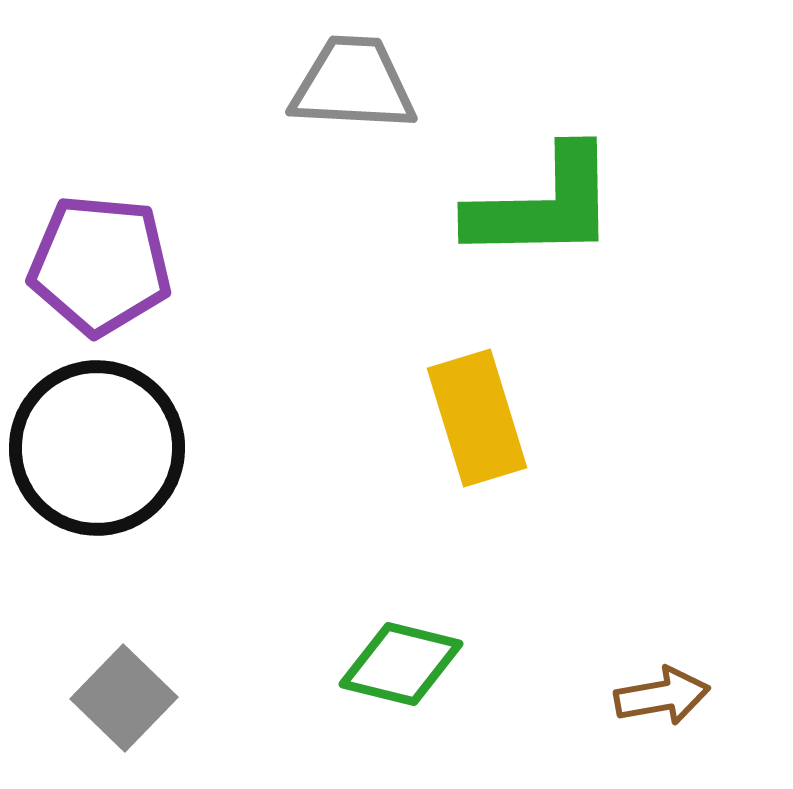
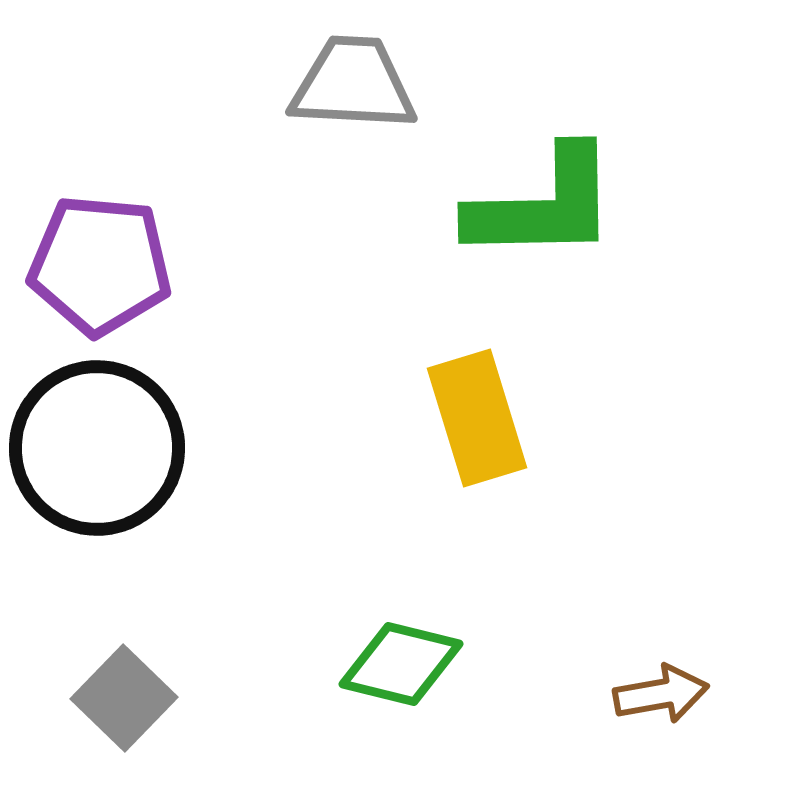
brown arrow: moved 1 px left, 2 px up
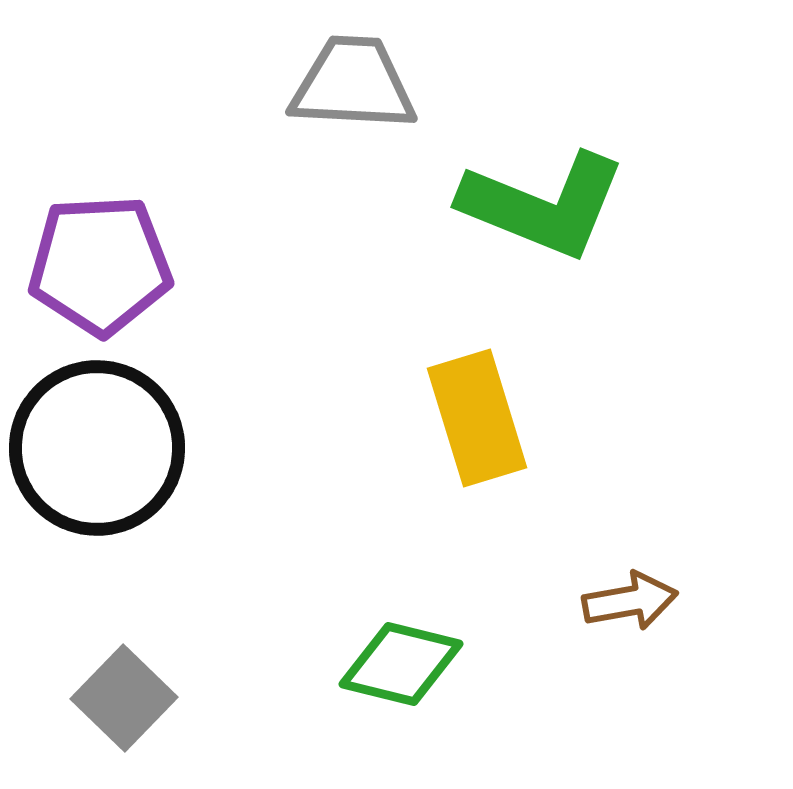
green L-shape: rotated 23 degrees clockwise
purple pentagon: rotated 8 degrees counterclockwise
brown arrow: moved 31 px left, 93 px up
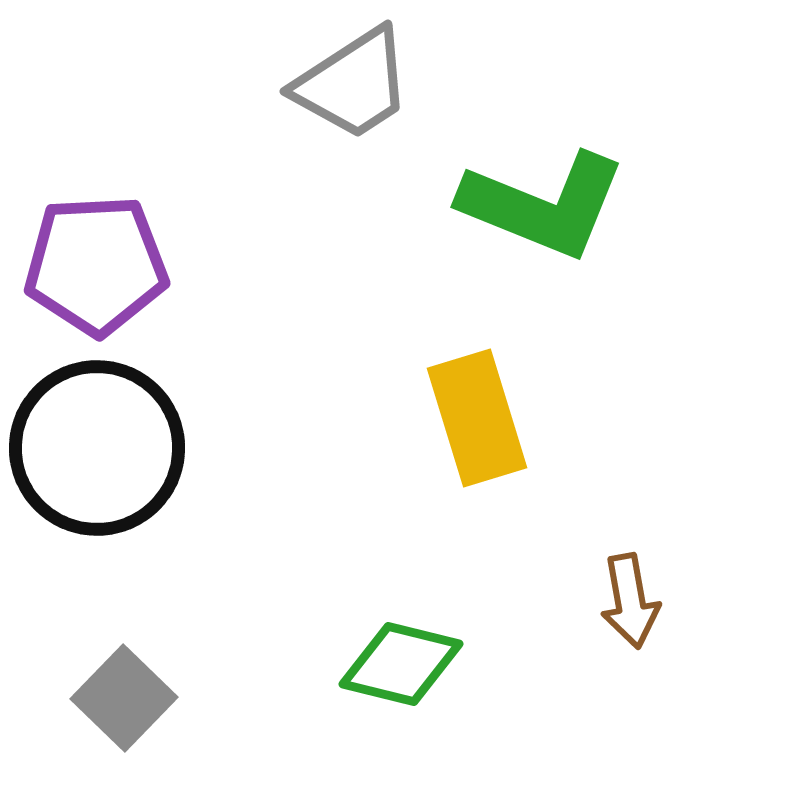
gray trapezoid: rotated 144 degrees clockwise
purple pentagon: moved 4 px left
brown arrow: rotated 90 degrees clockwise
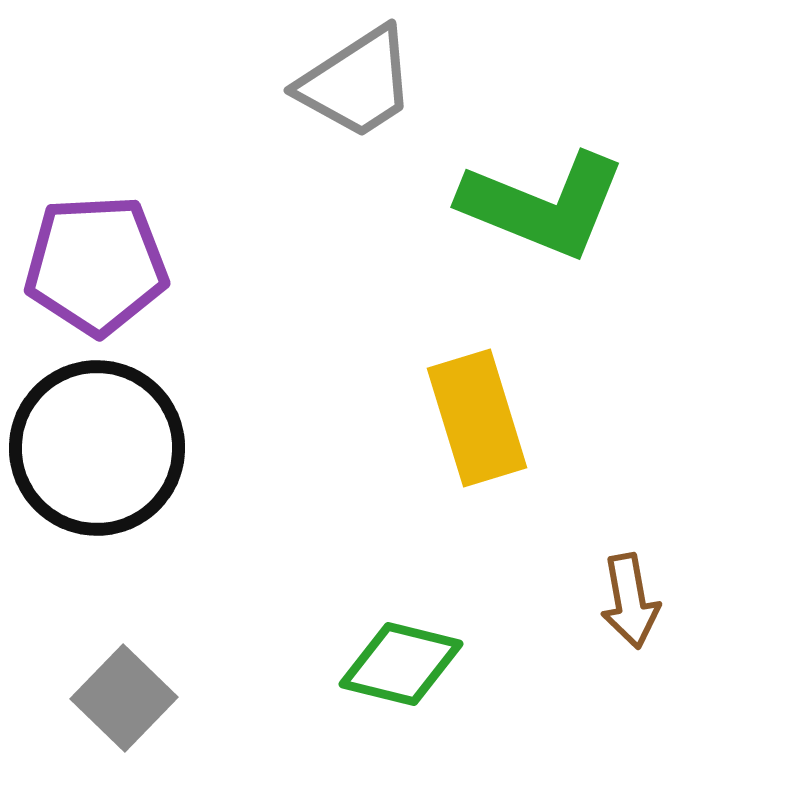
gray trapezoid: moved 4 px right, 1 px up
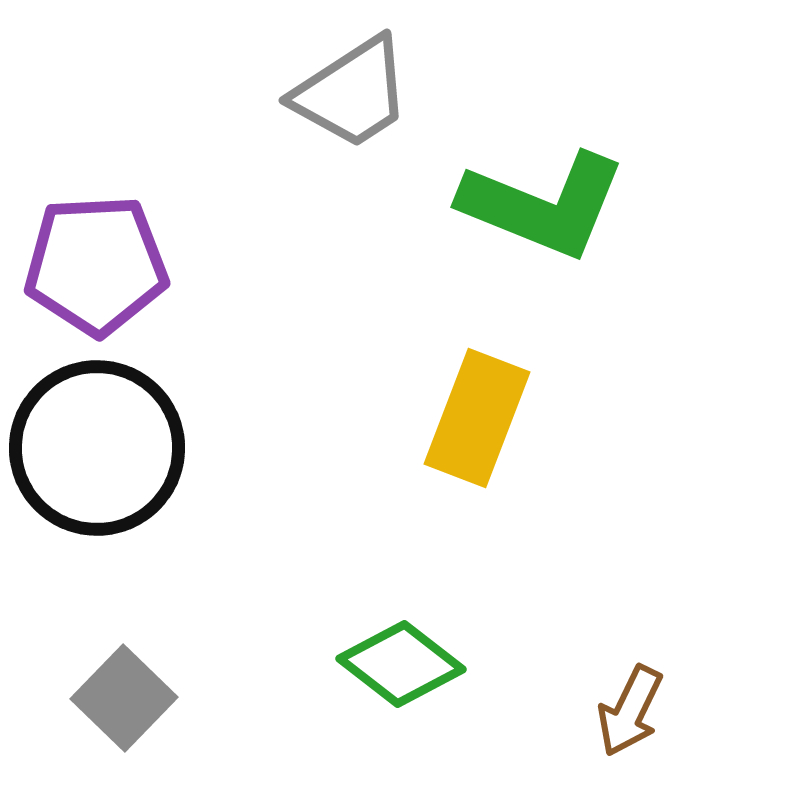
gray trapezoid: moved 5 px left, 10 px down
yellow rectangle: rotated 38 degrees clockwise
brown arrow: moved 110 px down; rotated 36 degrees clockwise
green diamond: rotated 24 degrees clockwise
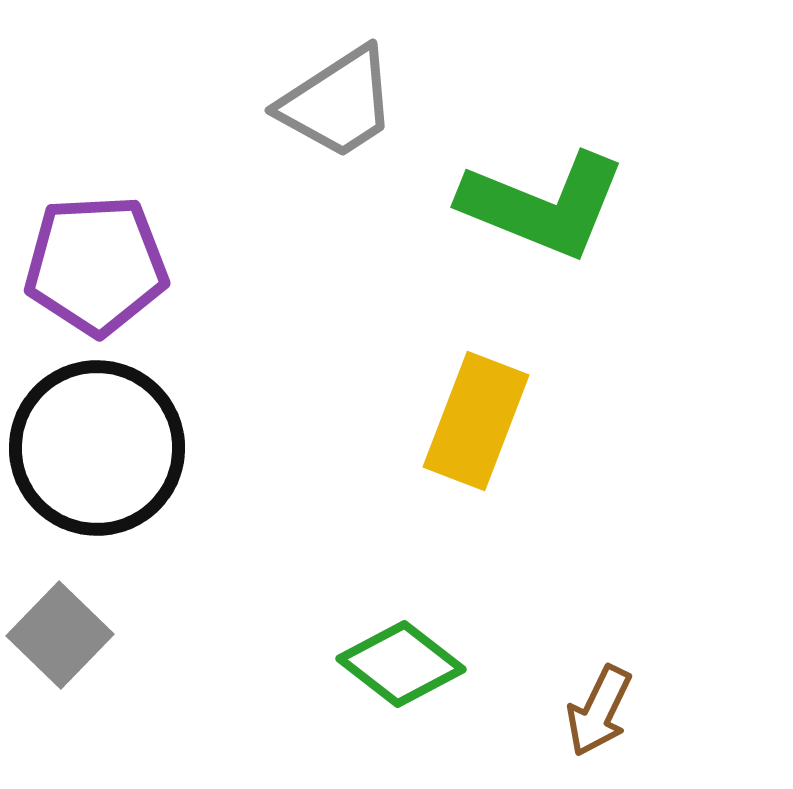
gray trapezoid: moved 14 px left, 10 px down
yellow rectangle: moved 1 px left, 3 px down
gray square: moved 64 px left, 63 px up
brown arrow: moved 31 px left
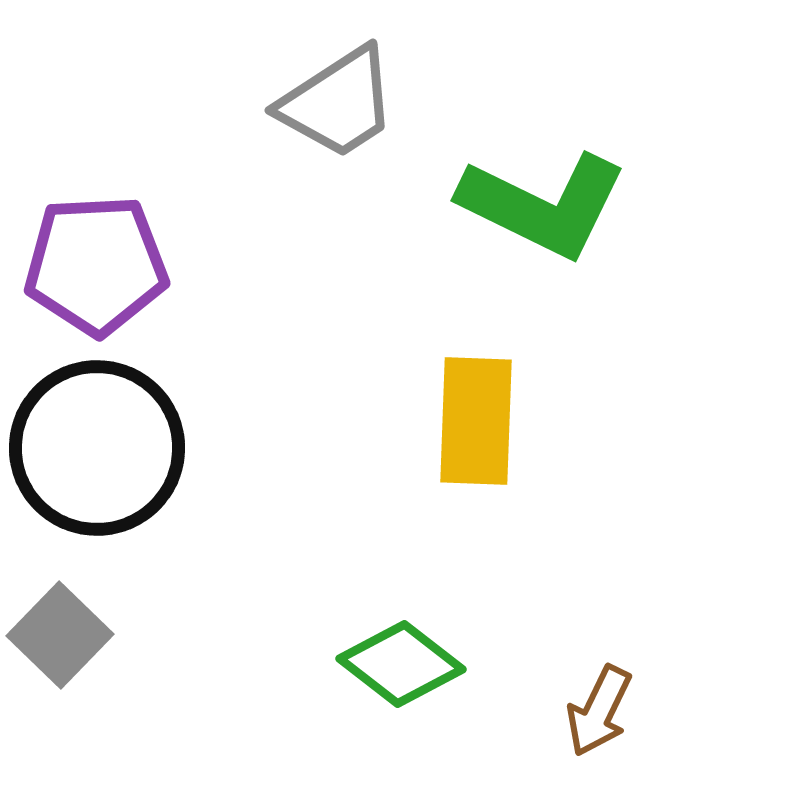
green L-shape: rotated 4 degrees clockwise
yellow rectangle: rotated 19 degrees counterclockwise
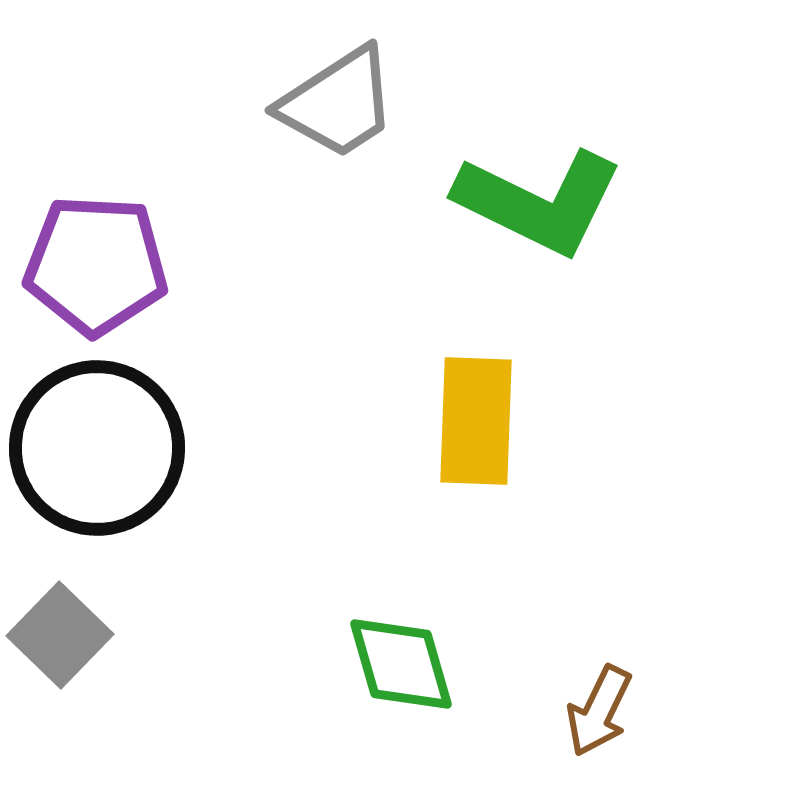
green L-shape: moved 4 px left, 3 px up
purple pentagon: rotated 6 degrees clockwise
green diamond: rotated 36 degrees clockwise
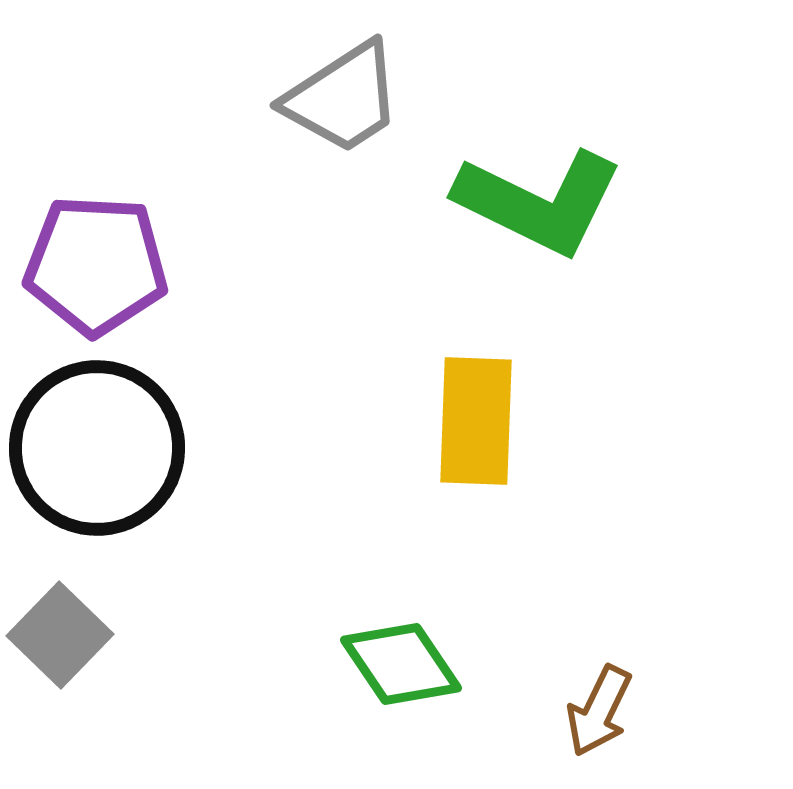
gray trapezoid: moved 5 px right, 5 px up
green diamond: rotated 18 degrees counterclockwise
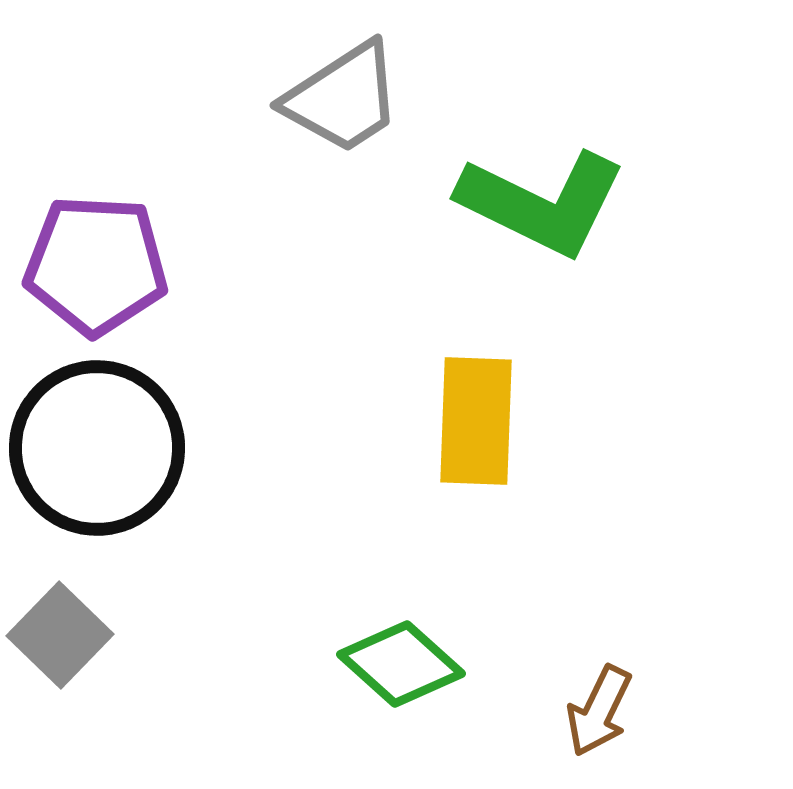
green L-shape: moved 3 px right, 1 px down
green diamond: rotated 14 degrees counterclockwise
